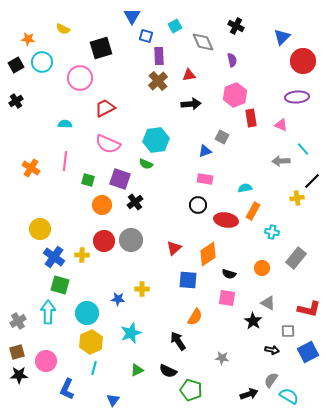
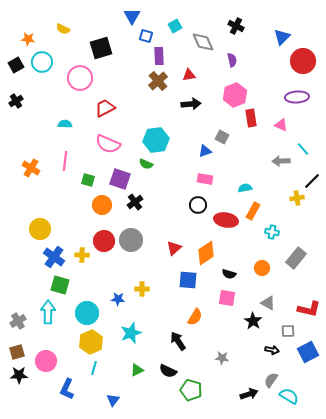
orange diamond at (208, 254): moved 2 px left, 1 px up
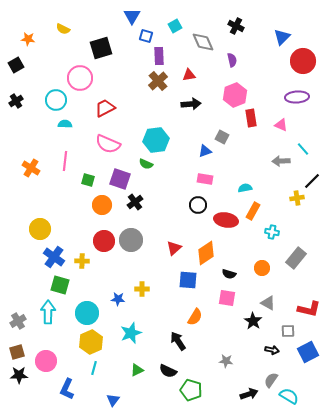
cyan circle at (42, 62): moved 14 px right, 38 px down
yellow cross at (82, 255): moved 6 px down
gray star at (222, 358): moved 4 px right, 3 px down
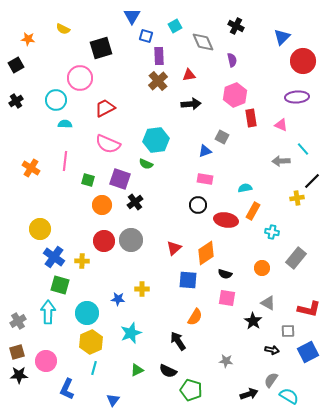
black semicircle at (229, 274): moved 4 px left
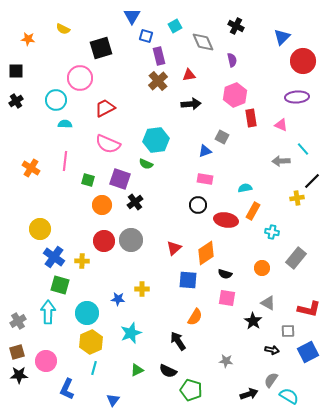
purple rectangle at (159, 56): rotated 12 degrees counterclockwise
black square at (16, 65): moved 6 px down; rotated 28 degrees clockwise
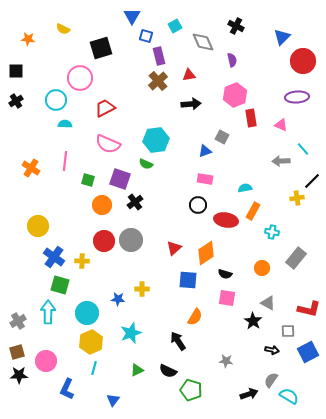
yellow circle at (40, 229): moved 2 px left, 3 px up
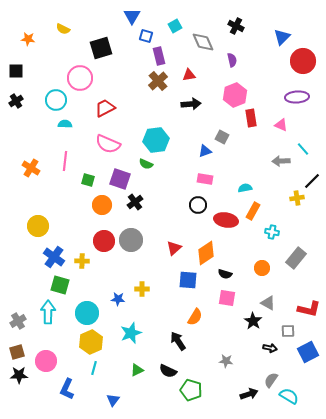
black arrow at (272, 350): moved 2 px left, 2 px up
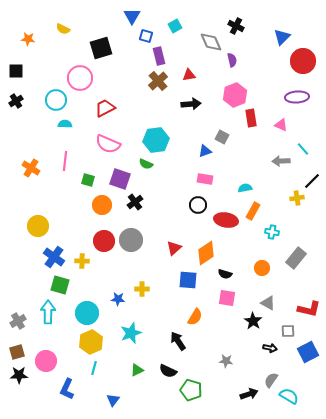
gray diamond at (203, 42): moved 8 px right
